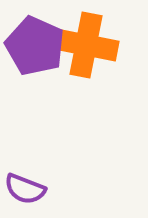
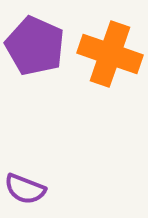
orange cross: moved 24 px right, 9 px down; rotated 8 degrees clockwise
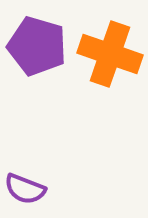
purple pentagon: moved 2 px right; rotated 8 degrees counterclockwise
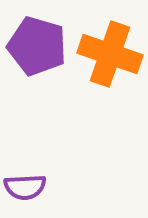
purple semicircle: moved 2 px up; rotated 24 degrees counterclockwise
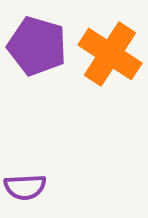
orange cross: rotated 14 degrees clockwise
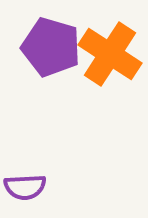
purple pentagon: moved 14 px right, 1 px down
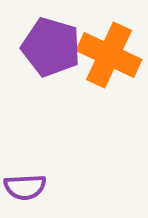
orange cross: moved 1 px left, 1 px down; rotated 8 degrees counterclockwise
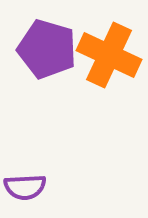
purple pentagon: moved 4 px left, 2 px down
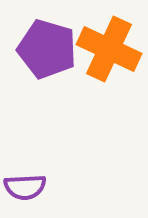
orange cross: moved 6 px up
